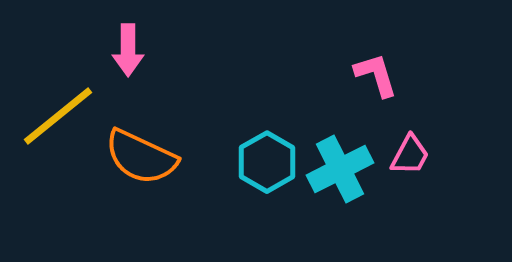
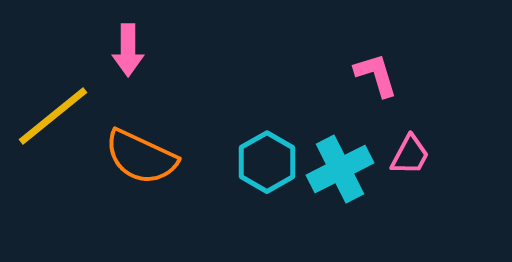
yellow line: moved 5 px left
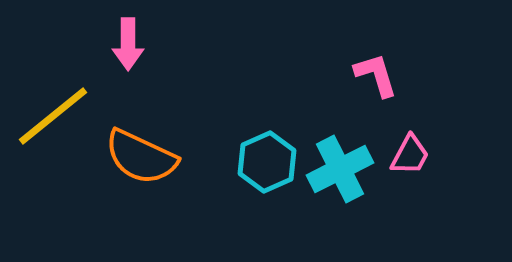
pink arrow: moved 6 px up
cyan hexagon: rotated 6 degrees clockwise
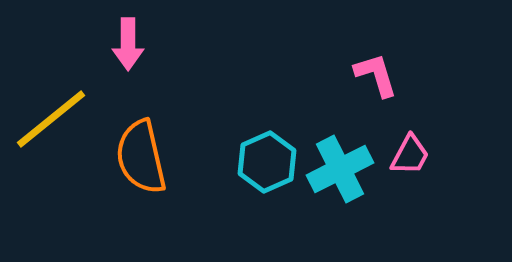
yellow line: moved 2 px left, 3 px down
orange semicircle: rotated 52 degrees clockwise
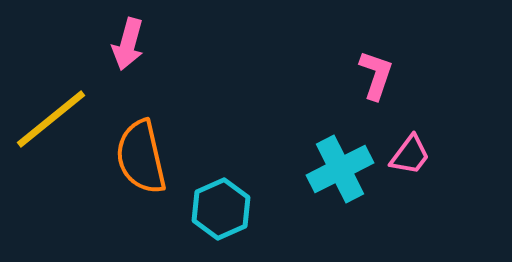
pink arrow: rotated 15 degrees clockwise
pink L-shape: rotated 36 degrees clockwise
pink trapezoid: rotated 9 degrees clockwise
cyan hexagon: moved 46 px left, 47 px down
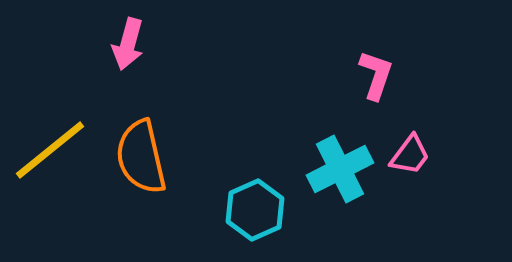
yellow line: moved 1 px left, 31 px down
cyan hexagon: moved 34 px right, 1 px down
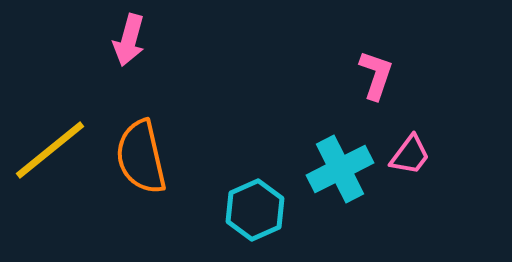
pink arrow: moved 1 px right, 4 px up
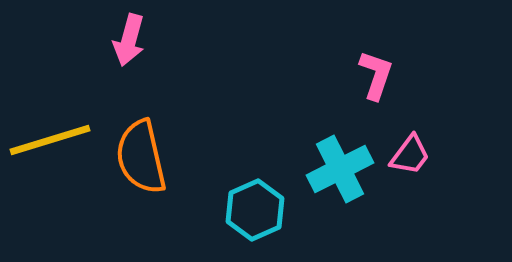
yellow line: moved 10 px up; rotated 22 degrees clockwise
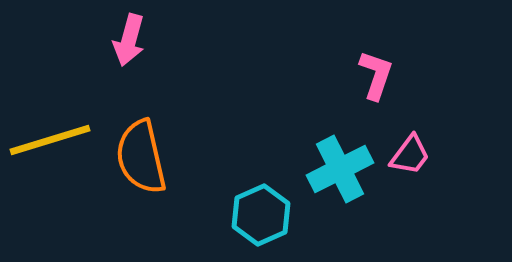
cyan hexagon: moved 6 px right, 5 px down
